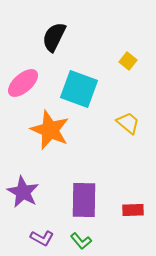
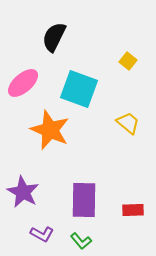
purple L-shape: moved 4 px up
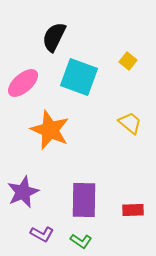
cyan square: moved 12 px up
yellow trapezoid: moved 2 px right
purple star: rotated 20 degrees clockwise
green L-shape: rotated 15 degrees counterclockwise
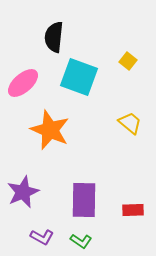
black semicircle: rotated 20 degrees counterclockwise
purple L-shape: moved 3 px down
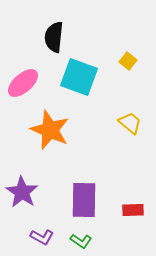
purple star: moved 1 px left; rotated 16 degrees counterclockwise
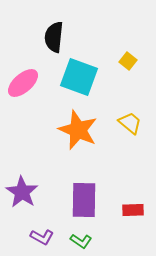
orange star: moved 28 px right
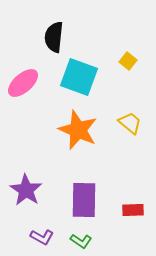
purple star: moved 4 px right, 2 px up
